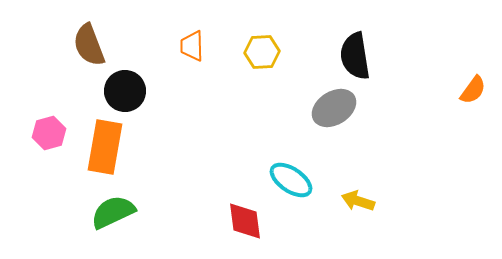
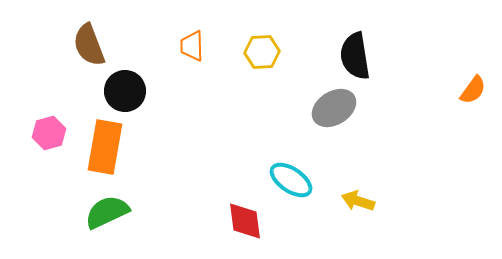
green semicircle: moved 6 px left
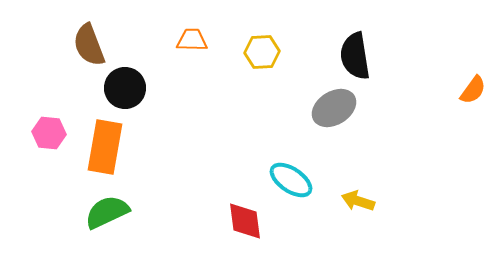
orange trapezoid: moved 6 px up; rotated 92 degrees clockwise
black circle: moved 3 px up
pink hexagon: rotated 20 degrees clockwise
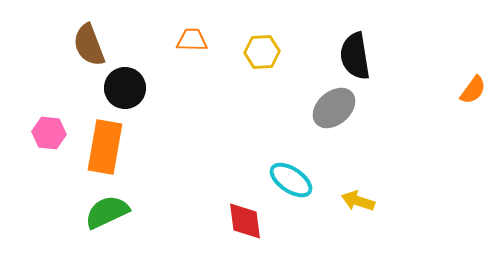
gray ellipse: rotated 9 degrees counterclockwise
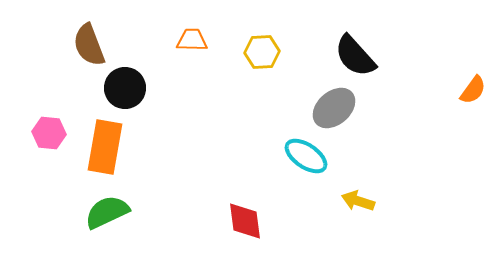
black semicircle: rotated 33 degrees counterclockwise
cyan ellipse: moved 15 px right, 24 px up
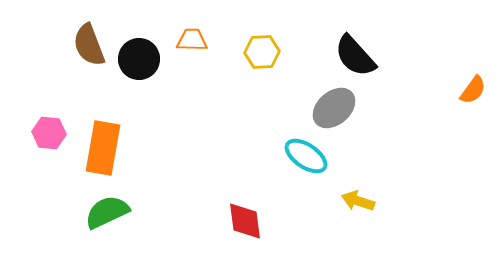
black circle: moved 14 px right, 29 px up
orange rectangle: moved 2 px left, 1 px down
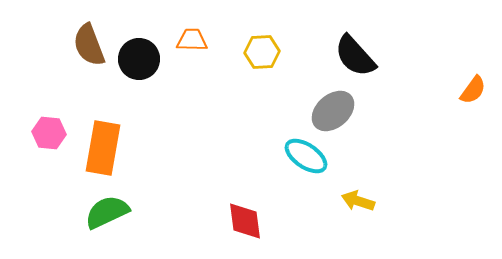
gray ellipse: moved 1 px left, 3 px down
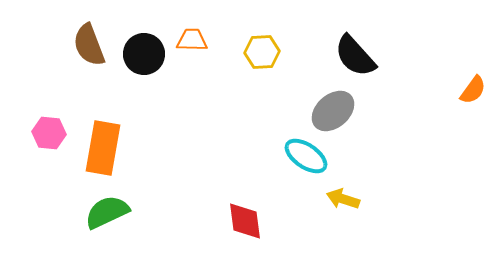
black circle: moved 5 px right, 5 px up
yellow arrow: moved 15 px left, 2 px up
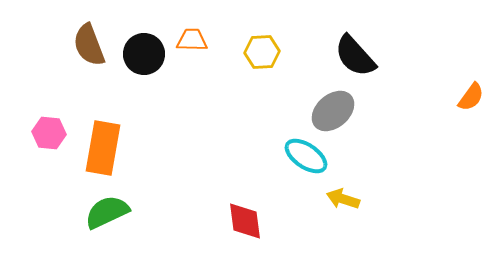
orange semicircle: moved 2 px left, 7 px down
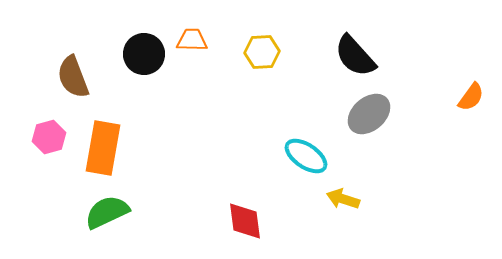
brown semicircle: moved 16 px left, 32 px down
gray ellipse: moved 36 px right, 3 px down
pink hexagon: moved 4 px down; rotated 20 degrees counterclockwise
